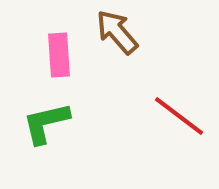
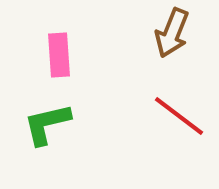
brown arrow: moved 55 px right, 1 px down; rotated 117 degrees counterclockwise
green L-shape: moved 1 px right, 1 px down
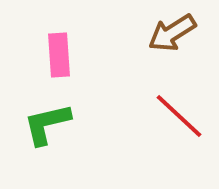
brown arrow: rotated 36 degrees clockwise
red line: rotated 6 degrees clockwise
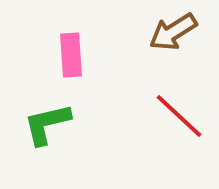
brown arrow: moved 1 px right, 1 px up
pink rectangle: moved 12 px right
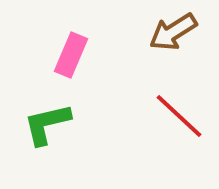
pink rectangle: rotated 27 degrees clockwise
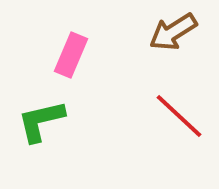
green L-shape: moved 6 px left, 3 px up
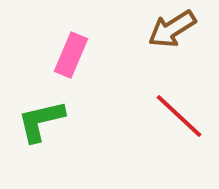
brown arrow: moved 1 px left, 3 px up
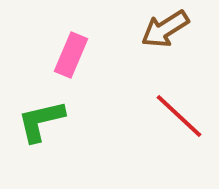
brown arrow: moved 7 px left
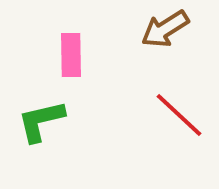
pink rectangle: rotated 24 degrees counterclockwise
red line: moved 1 px up
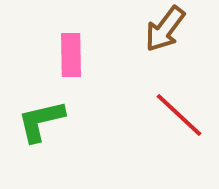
brown arrow: rotated 21 degrees counterclockwise
